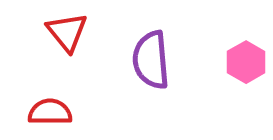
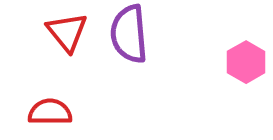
purple semicircle: moved 22 px left, 26 px up
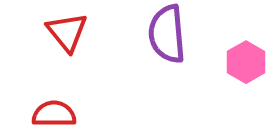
purple semicircle: moved 38 px right
red semicircle: moved 4 px right, 2 px down
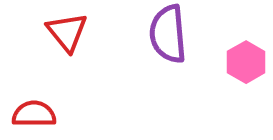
purple semicircle: moved 1 px right
red semicircle: moved 20 px left
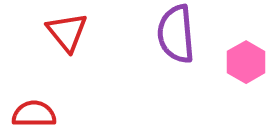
purple semicircle: moved 8 px right
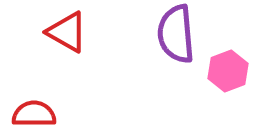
red triangle: rotated 21 degrees counterclockwise
pink hexagon: moved 18 px left, 9 px down; rotated 9 degrees clockwise
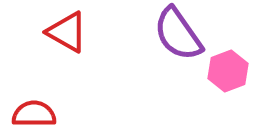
purple semicircle: moved 2 px right; rotated 30 degrees counterclockwise
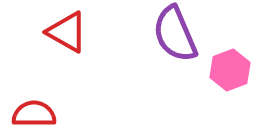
purple semicircle: moved 3 px left; rotated 12 degrees clockwise
pink hexagon: moved 2 px right, 1 px up
